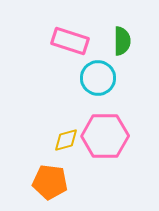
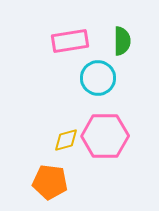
pink rectangle: rotated 27 degrees counterclockwise
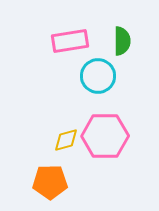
cyan circle: moved 2 px up
orange pentagon: rotated 8 degrees counterclockwise
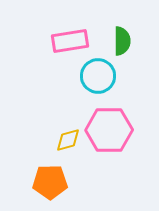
pink hexagon: moved 4 px right, 6 px up
yellow diamond: moved 2 px right
